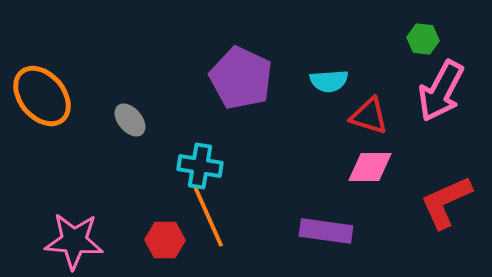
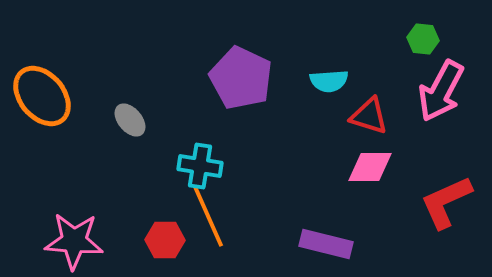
purple rectangle: moved 13 px down; rotated 6 degrees clockwise
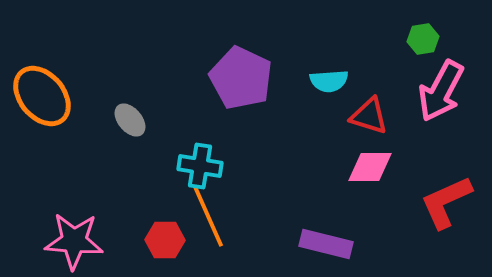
green hexagon: rotated 16 degrees counterclockwise
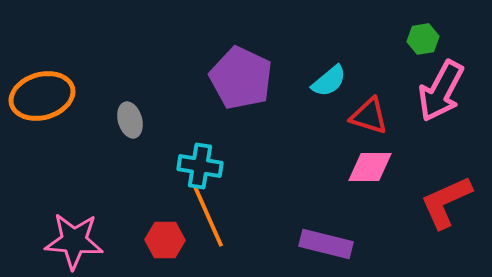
cyan semicircle: rotated 36 degrees counterclockwise
orange ellipse: rotated 66 degrees counterclockwise
gray ellipse: rotated 24 degrees clockwise
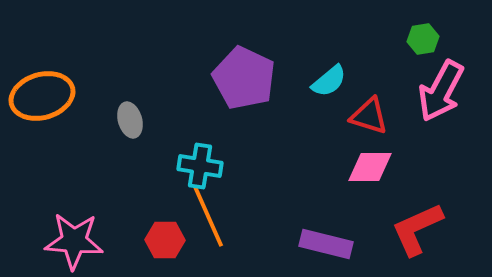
purple pentagon: moved 3 px right
red L-shape: moved 29 px left, 27 px down
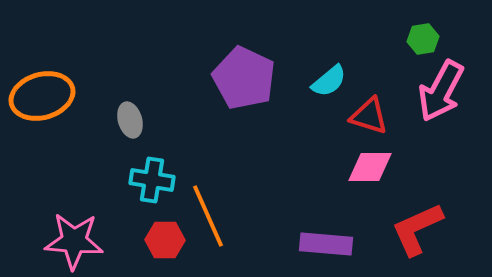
cyan cross: moved 48 px left, 14 px down
purple rectangle: rotated 9 degrees counterclockwise
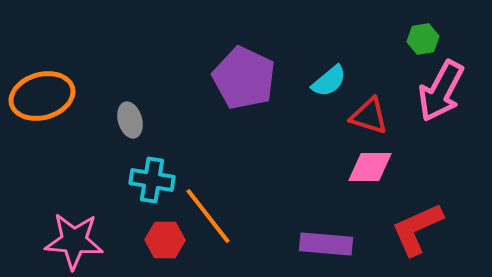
orange line: rotated 14 degrees counterclockwise
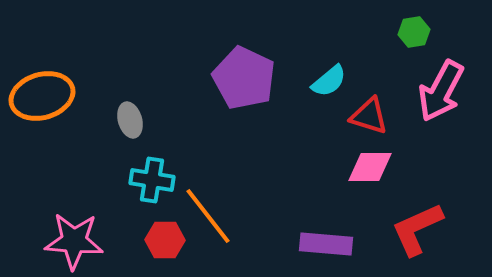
green hexagon: moved 9 px left, 7 px up
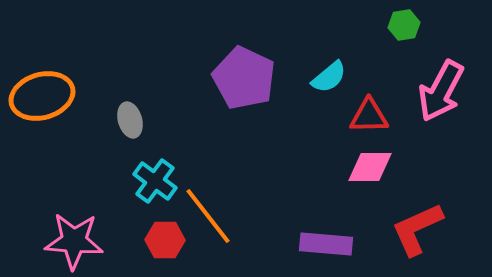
green hexagon: moved 10 px left, 7 px up
cyan semicircle: moved 4 px up
red triangle: rotated 18 degrees counterclockwise
cyan cross: moved 3 px right, 1 px down; rotated 27 degrees clockwise
